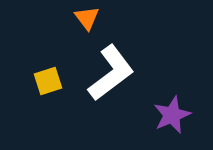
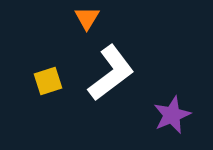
orange triangle: rotated 8 degrees clockwise
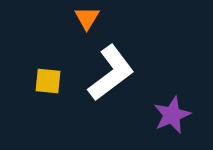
yellow square: rotated 24 degrees clockwise
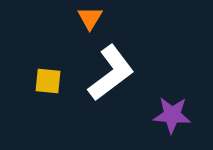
orange triangle: moved 3 px right
purple star: rotated 27 degrees clockwise
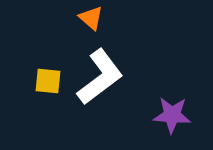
orange triangle: moved 1 px right; rotated 20 degrees counterclockwise
white L-shape: moved 11 px left, 4 px down
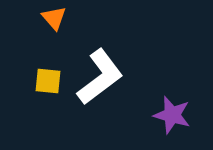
orange triangle: moved 37 px left; rotated 8 degrees clockwise
purple star: rotated 12 degrees clockwise
